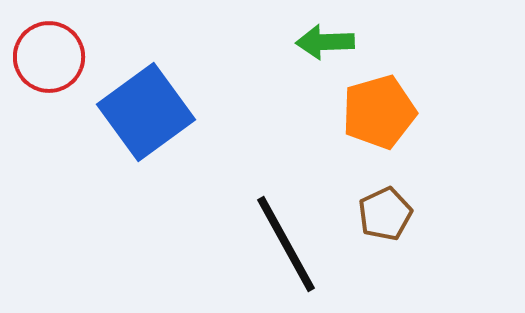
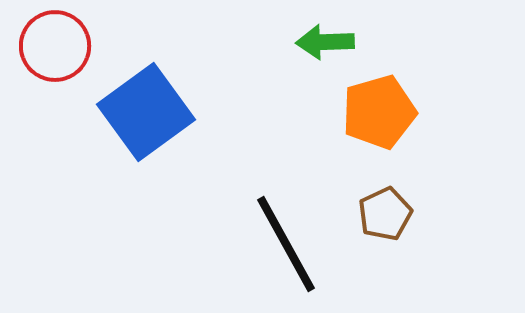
red circle: moved 6 px right, 11 px up
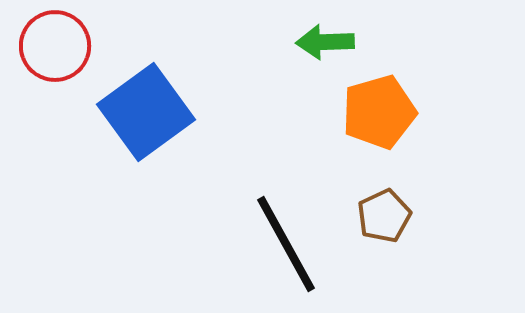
brown pentagon: moved 1 px left, 2 px down
